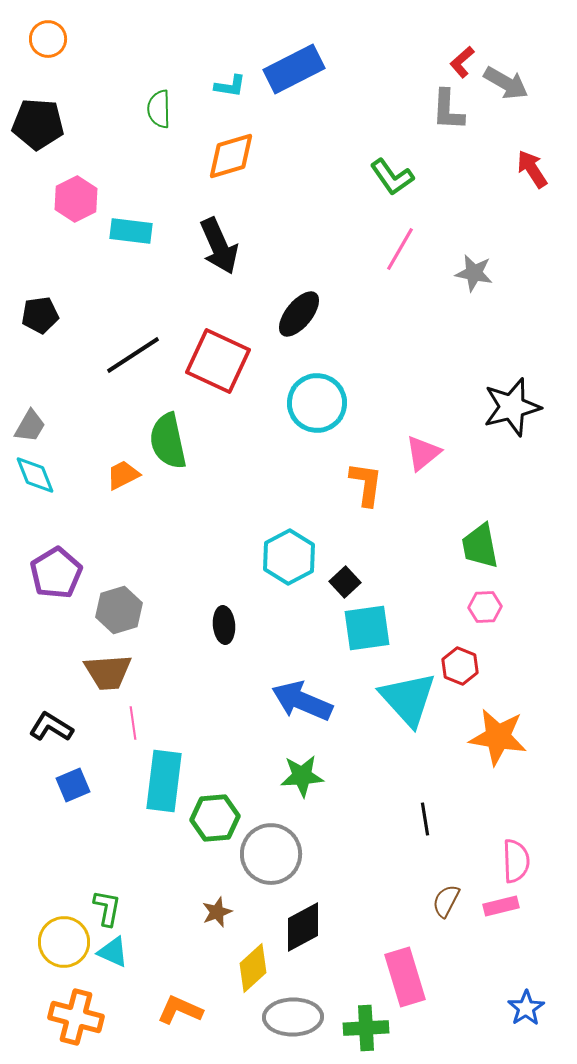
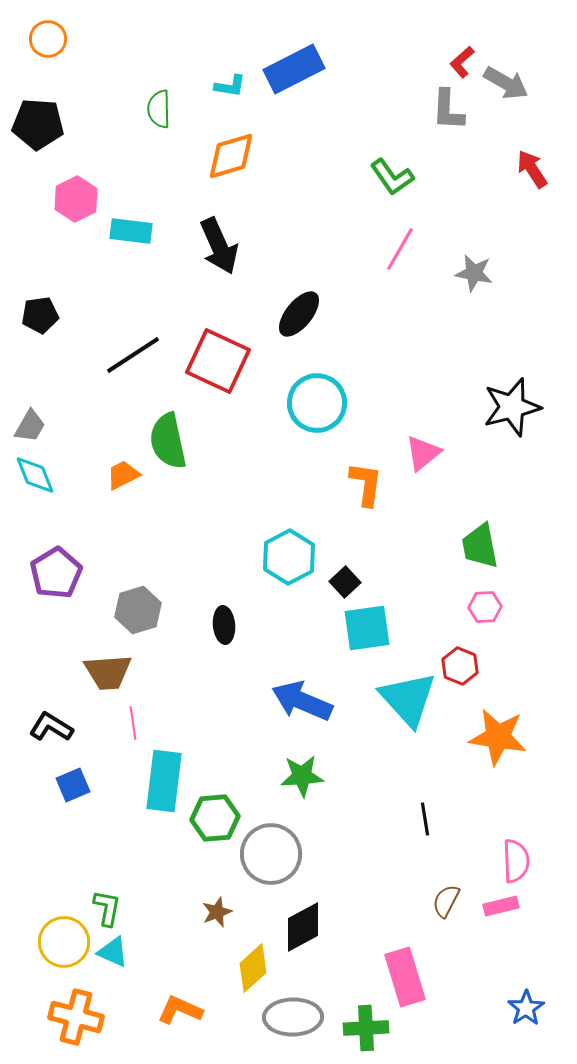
gray hexagon at (119, 610): moved 19 px right
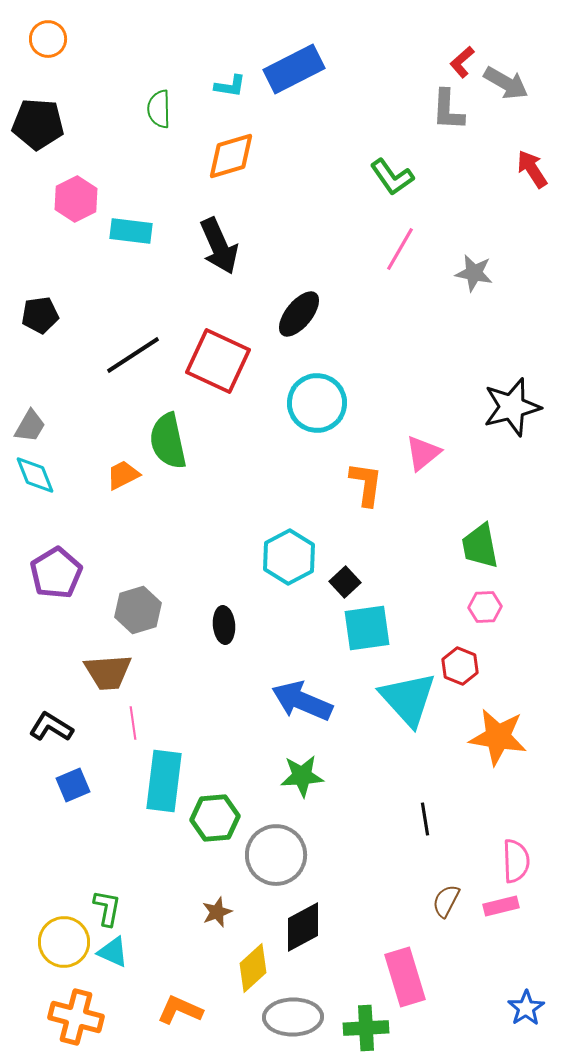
gray circle at (271, 854): moved 5 px right, 1 px down
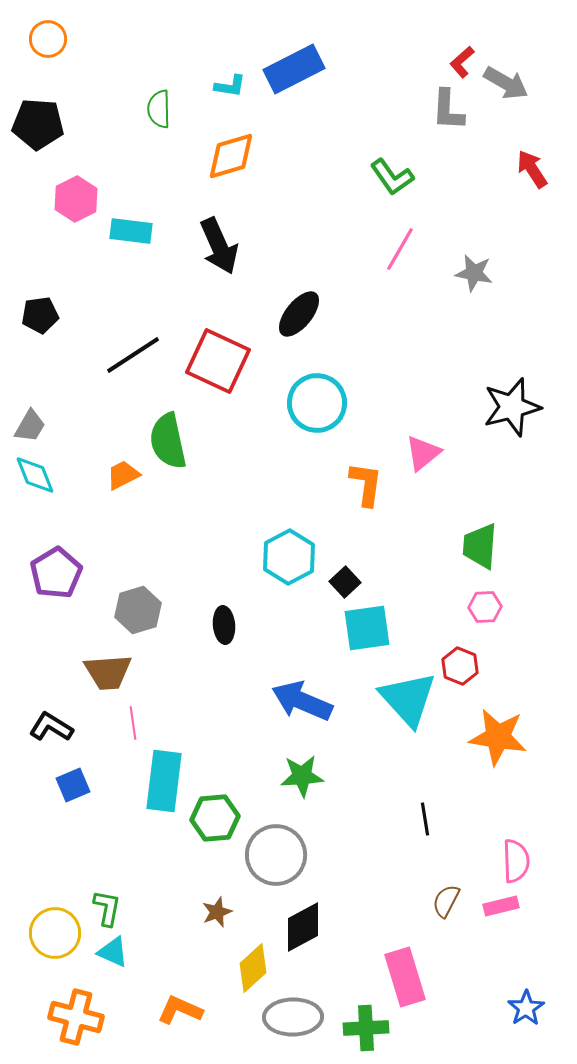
green trapezoid at (480, 546): rotated 15 degrees clockwise
yellow circle at (64, 942): moved 9 px left, 9 px up
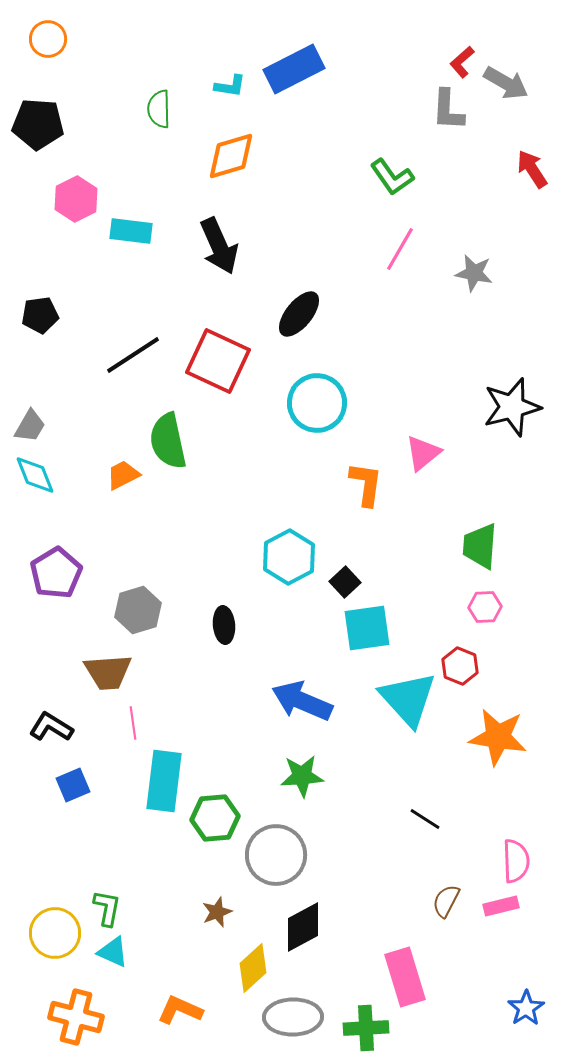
black line at (425, 819): rotated 48 degrees counterclockwise
